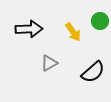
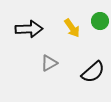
yellow arrow: moved 1 px left, 4 px up
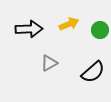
green circle: moved 9 px down
yellow arrow: moved 3 px left, 4 px up; rotated 78 degrees counterclockwise
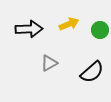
black semicircle: moved 1 px left
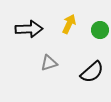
yellow arrow: rotated 42 degrees counterclockwise
gray triangle: rotated 12 degrees clockwise
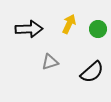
green circle: moved 2 px left, 1 px up
gray triangle: moved 1 px right, 1 px up
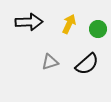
black arrow: moved 7 px up
black semicircle: moved 5 px left, 8 px up
